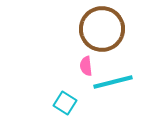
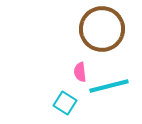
pink semicircle: moved 6 px left, 6 px down
cyan line: moved 4 px left, 4 px down
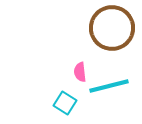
brown circle: moved 10 px right, 1 px up
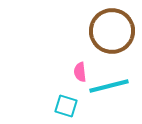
brown circle: moved 3 px down
cyan square: moved 1 px right, 3 px down; rotated 15 degrees counterclockwise
